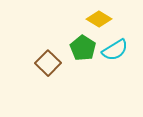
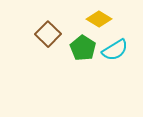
brown square: moved 29 px up
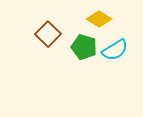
green pentagon: moved 1 px right, 1 px up; rotated 15 degrees counterclockwise
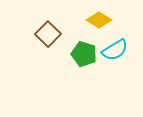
yellow diamond: moved 1 px down
green pentagon: moved 7 px down
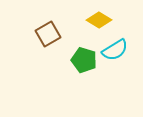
brown square: rotated 15 degrees clockwise
green pentagon: moved 6 px down
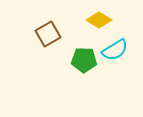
green pentagon: rotated 15 degrees counterclockwise
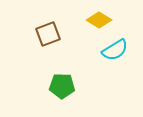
brown square: rotated 10 degrees clockwise
green pentagon: moved 22 px left, 26 px down
